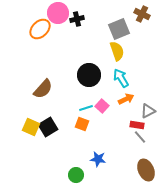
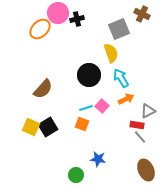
yellow semicircle: moved 6 px left, 2 px down
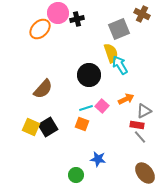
cyan arrow: moved 1 px left, 13 px up
gray triangle: moved 4 px left
brown ellipse: moved 1 px left, 3 px down; rotated 15 degrees counterclockwise
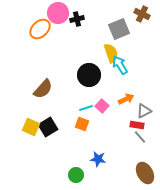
brown ellipse: rotated 10 degrees clockwise
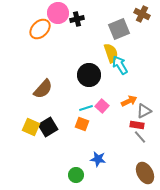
orange arrow: moved 3 px right, 2 px down
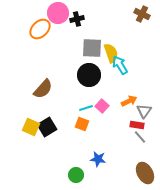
gray square: moved 27 px left, 19 px down; rotated 25 degrees clockwise
gray triangle: rotated 28 degrees counterclockwise
black square: moved 1 px left
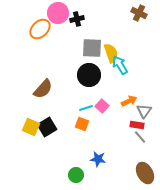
brown cross: moved 3 px left, 1 px up
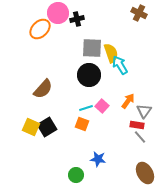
orange arrow: moved 1 px left; rotated 28 degrees counterclockwise
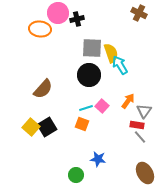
orange ellipse: rotated 50 degrees clockwise
yellow square: rotated 18 degrees clockwise
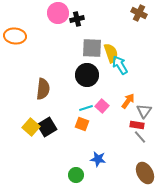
orange ellipse: moved 25 px left, 7 px down
black circle: moved 2 px left
brown semicircle: rotated 35 degrees counterclockwise
